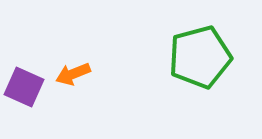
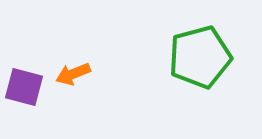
purple square: rotated 9 degrees counterclockwise
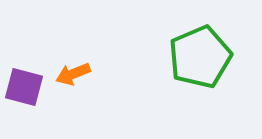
green pentagon: rotated 8 degrees counterclockwise
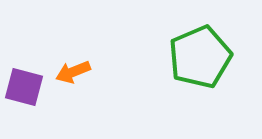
orange arrow: moved 2 px up
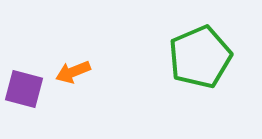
purple square: moved 2 px down
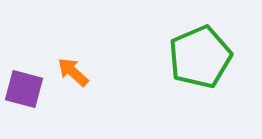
orange arrow: rotated 64 degrees clockwise
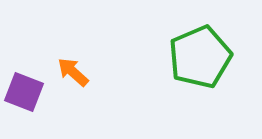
purple square: moved 3 px down; rotated 6 degrees clockwise
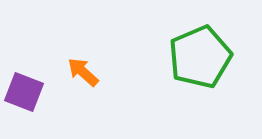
orange arrow: moved 10 px right
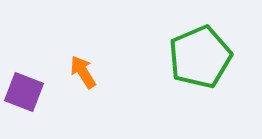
orange arrow: rotated 16 degrees clockwise
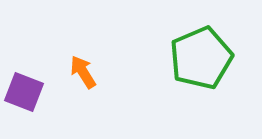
green pentagon: moved 1 px right, 1 px down
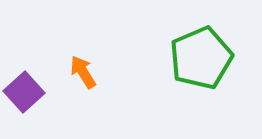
purple square: rotated 27 degrees clockwise
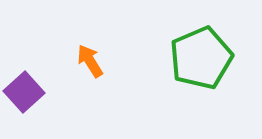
orange arrow: moved 7 px right, 11 px up
